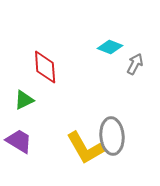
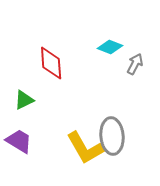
red diamond: moved 6 px right, 4 px up
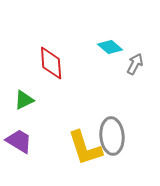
cyan diamond: rotated 20 degrees clockwise
yellow L-shape: rotated 12 degrees clockwise
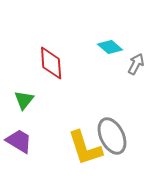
gray arrow: moved 1 px right
green triangle: rotated 25 degrees counterclockwise
gray ellipse: rotated 21 degrees counterclockwise
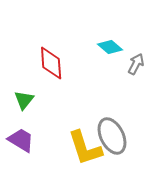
purple trapezoid: moved 2 px right, 1 px up
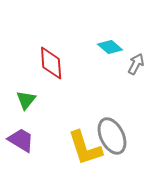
green triangle: moved 2 px right
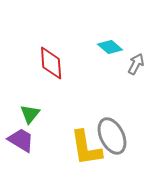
green triangle: moved 4 px right, 14 px down
yellow L-shape: moved 1 px right; rotated 9 degrees clockwise
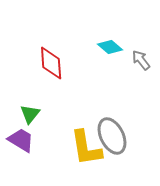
gray arrow: moved 5 px right, 4 px up; rotated 65 degrees counterclockwise
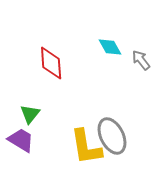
cyan diamond: rotated 20 degrees clockwise
yellow L-shape: moved 1 px up
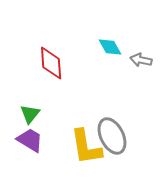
gray arrow: rotated 40 degrees counterclockwise
purple trapezoid: moved 9 px right
